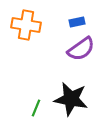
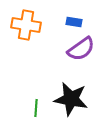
blue rectangle: moved 3 px left; rotated 21 degrees clockwise
green line: rotated 18 degrees counterclockwise
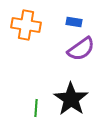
black star: rotated 24 degrees clockwise
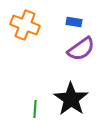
orange cross: moved 1 px left; rotated 12 degrees clockwise
green line: moved 1 px left, 1 px down
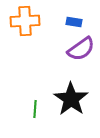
orange cross: moved 4 px up; rotated 24 degrees counterclockwise
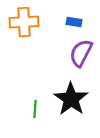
orange cross: moved 1 px left, 1 px down
purple semicircle: moved 4 px down; rotated 152 degrees clockwise
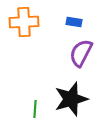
black star: rotated 20 degrees clockwise
